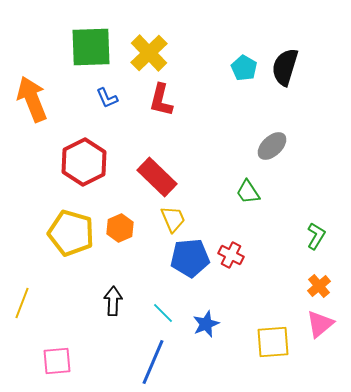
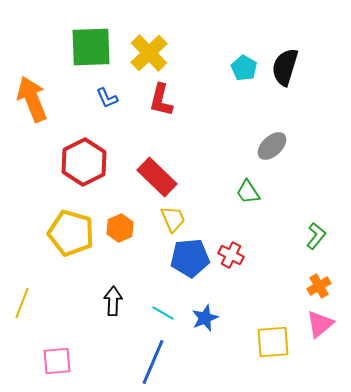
green L-shape: rotated 8 degrees clockwise
orange cross: rotated 10 degrees clockwise
cyan line: rotated 15 degrees counterclockwise
blue star: moved 1 px left, 6 px up
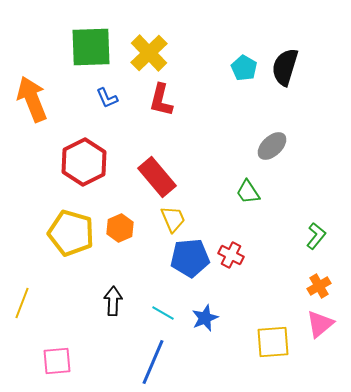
red rectangle: rotated 6 degrees clockwise
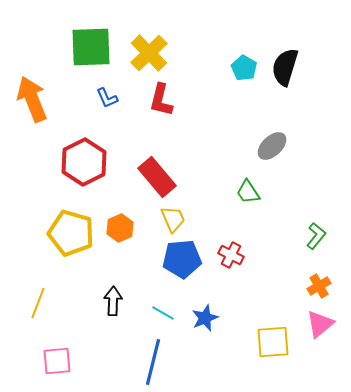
blue pentagon: moved 8 px left, 1 px down
yellow line: moved 16 px right
blue line: rotated 9 degrees counterclockwise
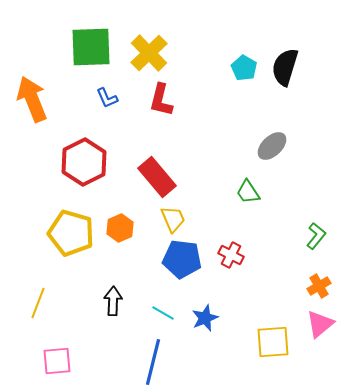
blue pentagon: rotated 12 degrees clockwise
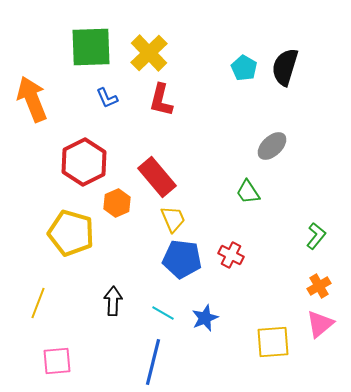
orange hexagon: moved 3 px left, 25 px up
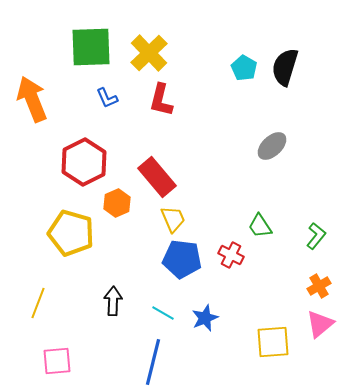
green trapezoid: moved 12 px right, 34 px down
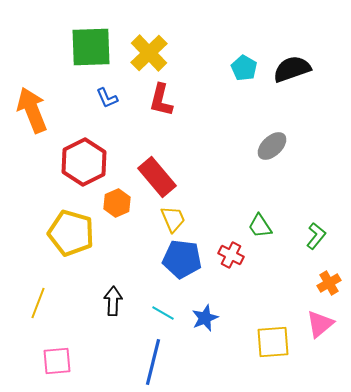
black semicircle: moved 7 px right, 2 px down; rotated 54 degrees clockwise
orange arrow: moved 11 px down
orange cross: moved 10 px right, 3 px up
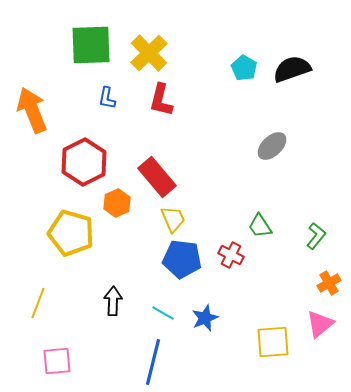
green square: moved 2 px up
blue L-shape: rotated 35 degrees clockwise
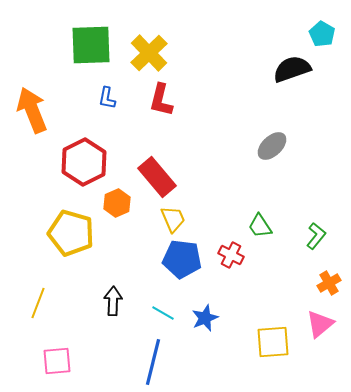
cyan pentagon: moved 78 px right, 34 px up
